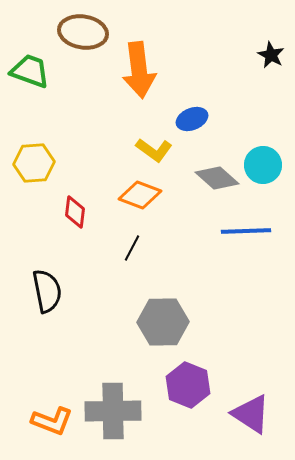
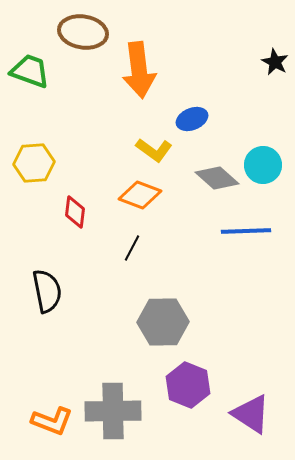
black star: moved 4 px right, 7 px down
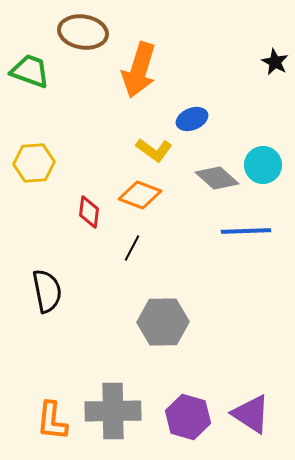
orange arrow: rotated 24 degrees clockwise
red diamond: moved 14 px right
purple hexagon: moved 32 px down; rotated 6 degrees counterclockwise
orange L-shape: rotated 75 degrees clockwise
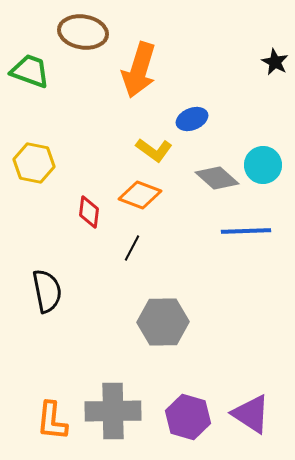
yellow hexagon: rotated 15 degrees clockwise
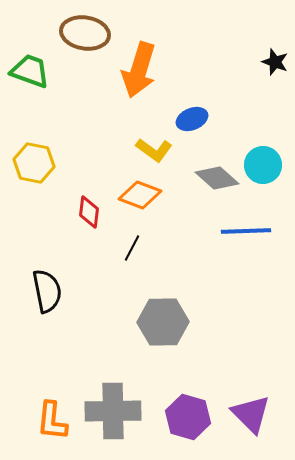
brown ellipse: moved 2 px right, 1 px down
black star: rotated 8 degrees counterclockwise
purple triangle: rotated 12 degrees clockwise
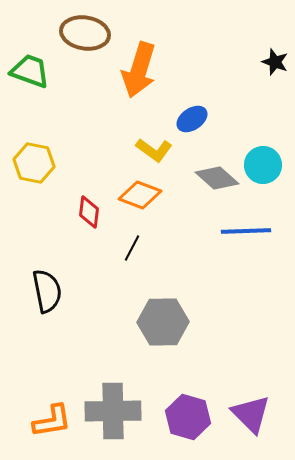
blue ellipse: rotated 12 degrees counterclockwise
orange L-shape: rotated 105 degrees counterclockwise
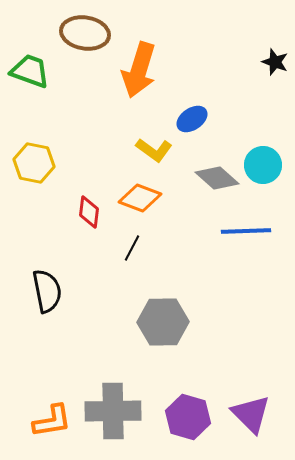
orange diamond: moved 3 px down
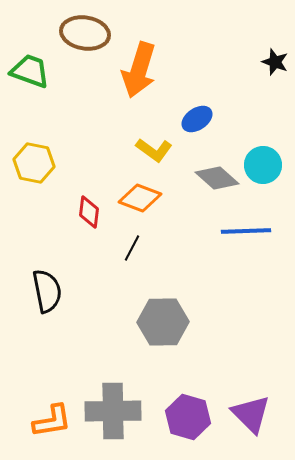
blue ellipse: moved 5 px right
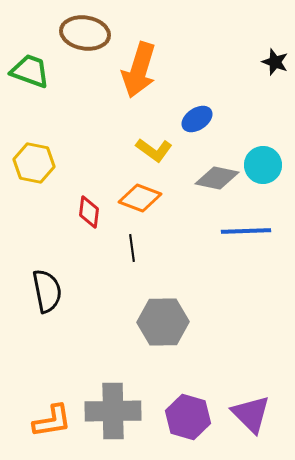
gray diamond: rotated 30 degrees counterclockwise
black line: rotated 36 degrees counterclockwise
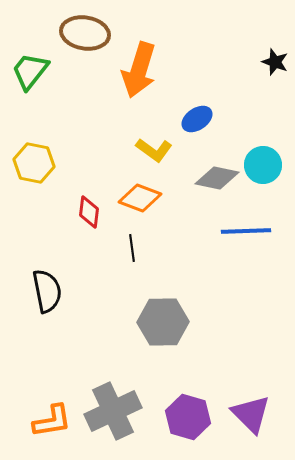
green trapezoid: rotated 72 degrees counterclockwise
gray cross: rotated 24 degrees counterclockwise
